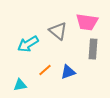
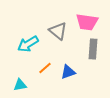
orange line: moved 2 px up
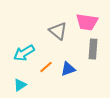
cyan arrow: moved 4 px left, 9 px down
orange line: moved 1 px right, 1 px up
blue triangle: moved 3 px up
cyan triangle: rotated 24 degrees counterclockwise
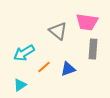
orange line: moved 2 px left
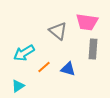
blue triangle: rotated 35 degrees clockwise
cyan triangle: moved 2 px left, 1 px down
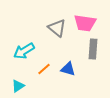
pink trapezoid: moved 2 px left, 1 px down
gray triangle: moved 1 px left, 3 px up
cyan arrow: moved 2 px up
orange line: moved 2 px down
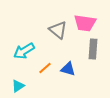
gray triangle: moved 1 px right, 2 px down
orange line: moved 1 px right, 1 px up
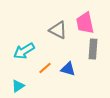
pink trapezoid: rotated 70 degrees clockwise
gray triangle: rotated 12 degrees counterclockwise
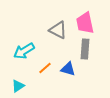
gray rectangle: moved 8 px left
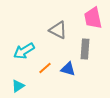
pink trapezoid: moved 8 px right, 5 px up
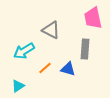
gray triangle: moved 7 px left
